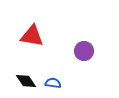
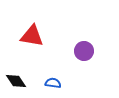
black diamond: moved 10 px left
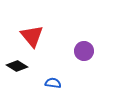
red triangle: rotated 40 degrees clockwise
black diamond: moved 1 px right, 15 px up; rotated 25 degrees counterclockwise
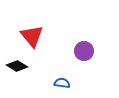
blue semicircle: moved 9 px right
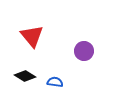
black diamond: moved 8 px right, 10 px down
blue semicircle: moved 7 px left, 1 px up
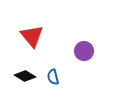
blue semicircle: moved 2 px left, 5 px up; rotated 112 degrees counterclockwise
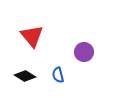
purple circle: moved 1 px down
blue semicircle: moved 5 px right, 2 px up
